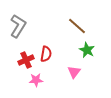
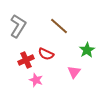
brown line: moved 18 px left
green star: rotated 14 degrees clockwise
red semicircle: rotated 105 degrees clockwise
pink star: rotated 24 degrees clockwise
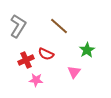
pink star: rotated 16 degrees counterclockwise
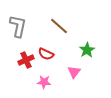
gray L-shape: rotated 20 degrees counterclockwise
pink star: moved 8 px right, 2 px down
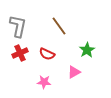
brown line: rotated 12 degrees clockwise
red semicircle: moved 1 px right
red cross: moved 6 px left, 7 px up
pink triangle: rotated 24 degrees clockwise
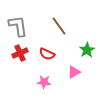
gray L-shape: rotated 20 degrees counterclockwise
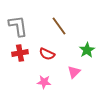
red cross: rotated 14 degrees clockwise
pink triangle: rotated 16 degrees counterclockwise
